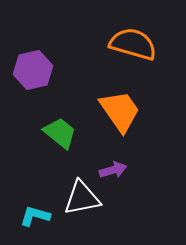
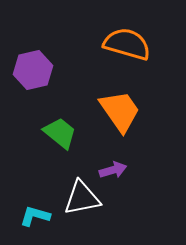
orange semicircle: moved 6 px left
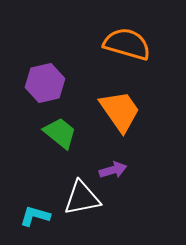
purple hexagon: moved 12 px right, 13 px down
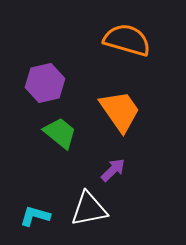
orange semicircle: moved 4 px up
purple arrow: rotated 28 degrees counterclockwise
white triangle: moved 7 px right, 11 px down
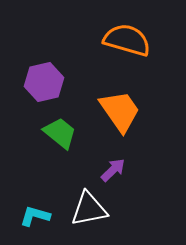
purple hexagon: moved 1 px left, 1 px up
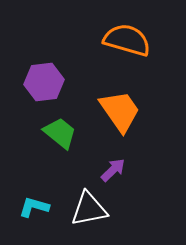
purple hexagon: rotated 6 degrees clockwise
cyan L-shape: moved 1 px left, 9 px up
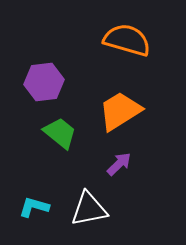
orange trapezoid: rotated 87 degrees counterclockwise
purple arrow: moved 6 px right, 6 px up
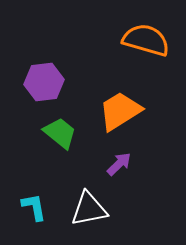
orange semicircle: moved 19 px right
cyan L-shape: rotated 64 degrees clockwise
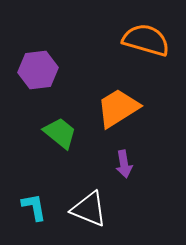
purple hexagon: moved 6 px left, 12 px up
orange trapezoid: moved 2 px left, 3 px up
purple arrow: moved 5 px right; rotated 124 degrees clockwise
white triangle: rotated 33 degrees clockwise
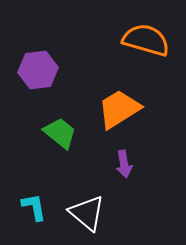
orange trapezoid: moved 1 px right, 1 px down
white triangle: moved 2 px left, 4 px down; rotated 18 degrees clockwise
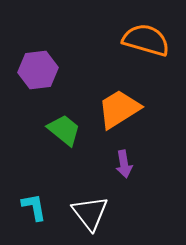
green trapezoid: moved 4 px right, 3 px up
white triangle: moved 3 px right; rotated 12 degrees clockwise
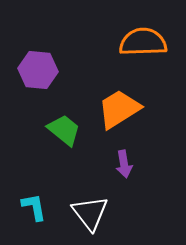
orange semicircle: moved 3 px left, 2 px down; rotated 18 degrees counterclockwise
purple hexagon: rotated 12 degrees clockwise
